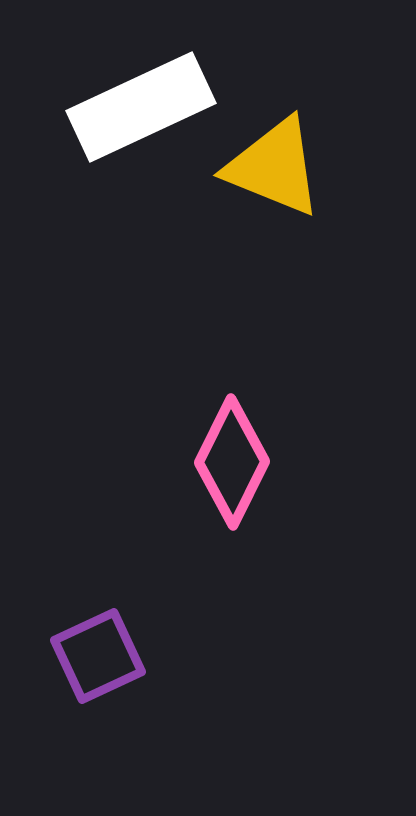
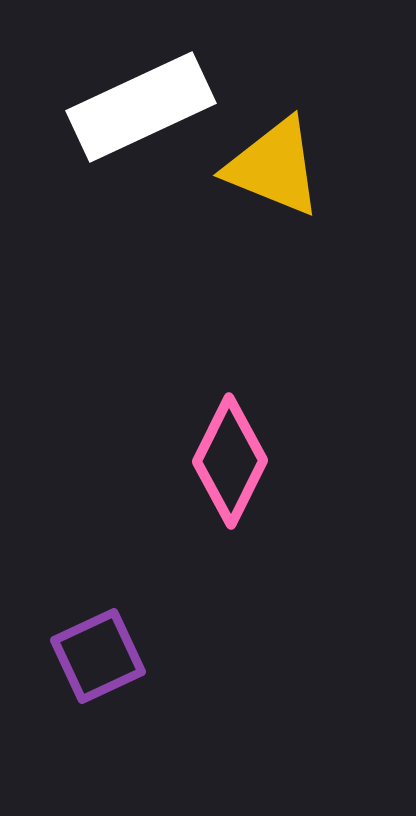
pink diamond: moved 2 px left, 1 px up
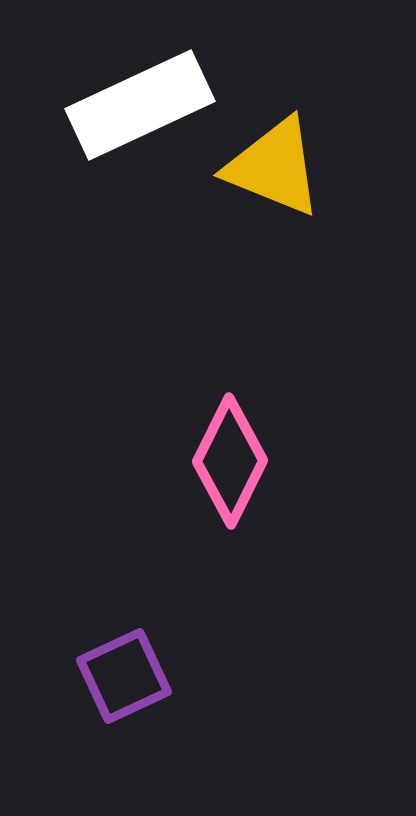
white rectangle: moved 1 px left, 2 px up
purple square: moved 26 px right, 20 px down
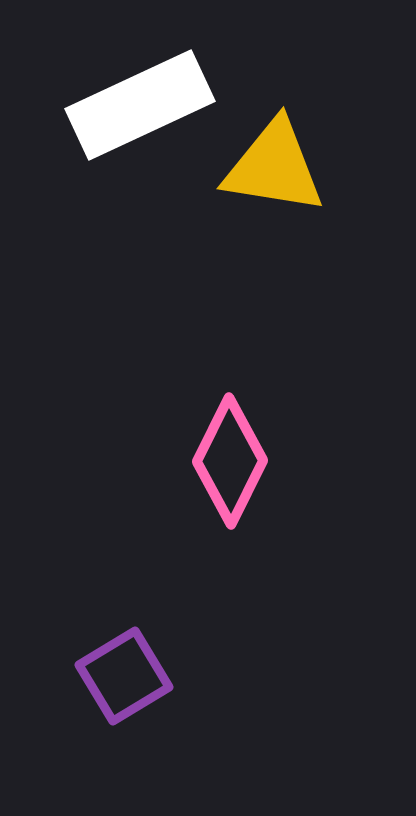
yellow triangle: rotated 13 degrees counterclockwise
purple square: rotated 6 degrees counterclockwise
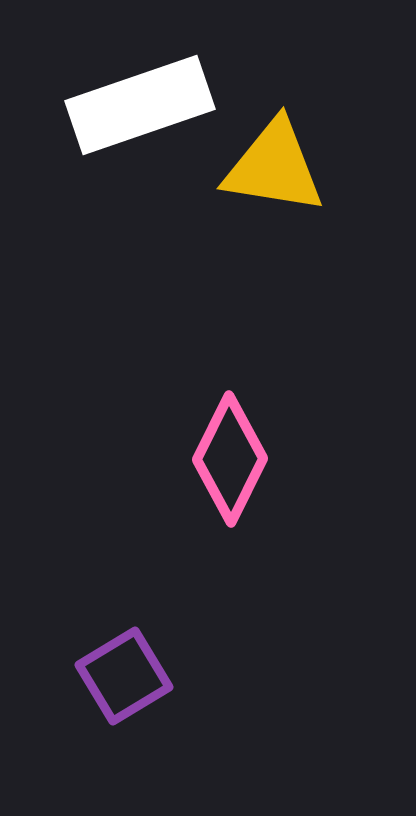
white rectangle: rotated 6 degrees clockwise
pink diamond: moved 2 px up
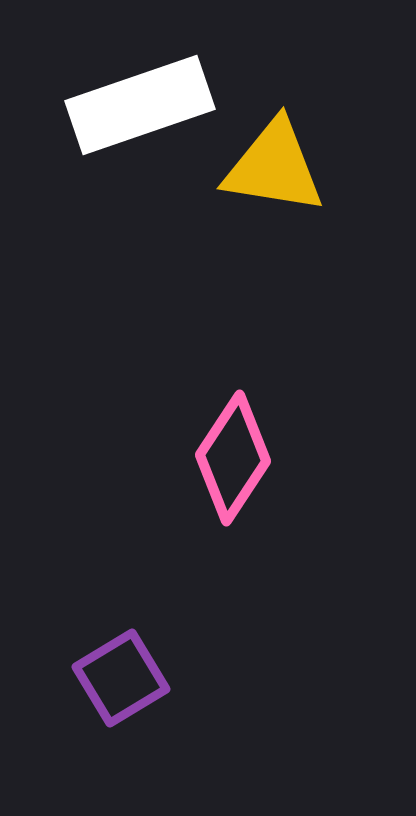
pink diamond: moved 3 px right, 1 px up; rotated 7 degrees clockwise
purple square: moved 3 px left, 2 px down
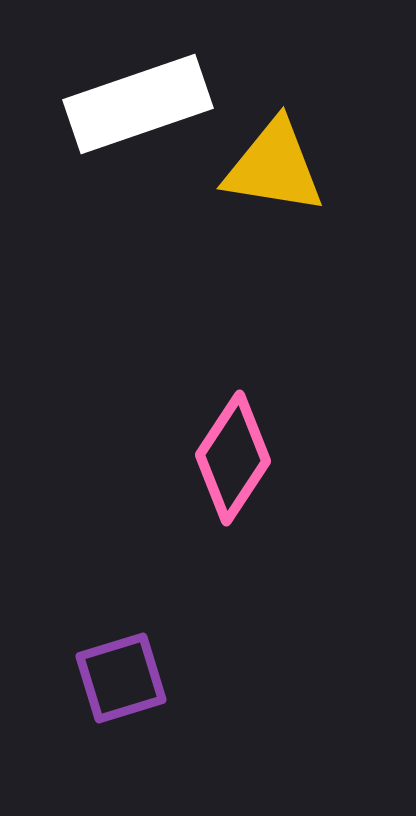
white rectangle: moved 2 px left, 1 px up
purple square: rotated 14 degrees clockwise
